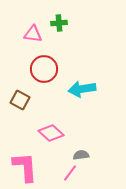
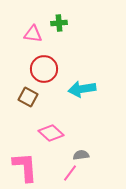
brown square: moved 8 px right, 3 px up
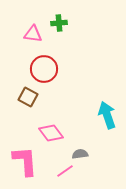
cyan arrow: moved 25 px right, 26 px down; rotated 80 degrees clockwise
pink diamond: rotated 10 degrees clockwise
gray semicircle: moved 1 px left, 1 px up
pink L-shape: moved 6 px up
pink line: moved 5 px left, 2 px up; rotated 18 degrees clockwise
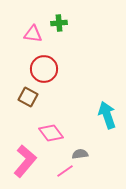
pink L-shape: rotated 44 degrees clockwise
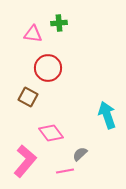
red circle: moved 4 px right, 1 px up
gray semicircle: rotated 35 degrees counterclockwise
pink line: rotated 24 degrees clockwise
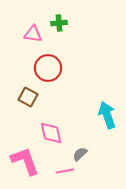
pink diamond: rotated 25 degrees clockwise
pink L-shape: rotated 60 degrees counterclockwise
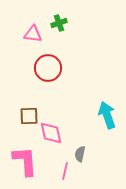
green cross: rotated 14 degrees counterclockwise
brown square: moved 1 px right, 19 px down; rotated 30 degrees counterclockwise
gray semicircle: rotated 35 degrees counterclockwise
pink L-shape: rotated 16 degrees clockwise
pink line: rotated 66 degrees counterclockwise
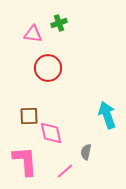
gray semicircle: moved 6 px right, 2 px up
pink line: rotated 36 degrees clockwise
